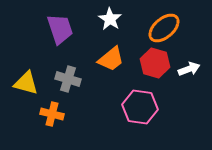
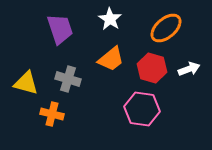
orange ellipse: moved 2 px right
red hexagon: moved 3 px left, 5 px down
pink hexagon: moved 2 px right, 2 px down
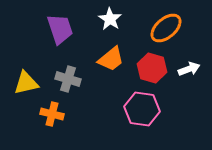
yellow triangle: rotated 28 degrees counterclockwise
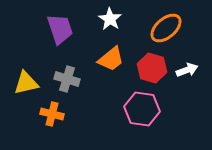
white arrow: moved 2 px left, 1 px down
gray cross: moved 1 px left
